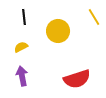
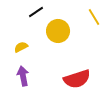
black line: moved 12 px right, 5 px up; rotated 63 degrees clockwise
purple arrow: moved 1 px right
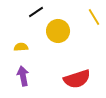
yellow semicircle: rotated 24 degrees clockwise
